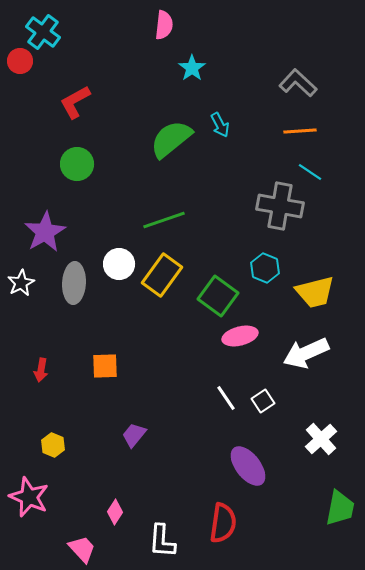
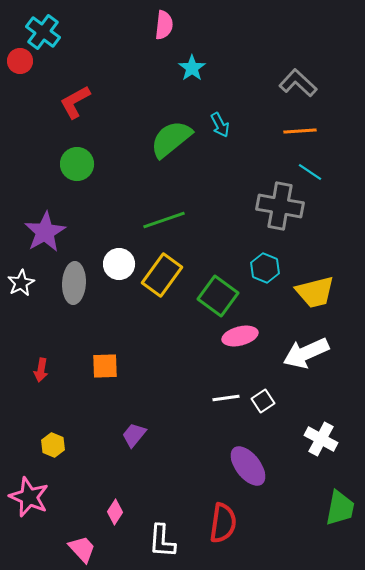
white line: rotated 64 degrees counterclockwise
white cross: rotated 20 degrees counterclockwise
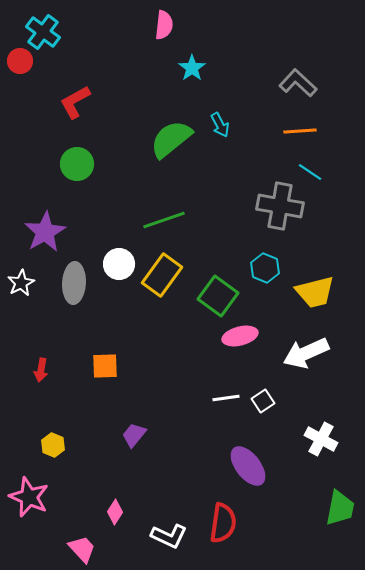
white L-shape: moved 7 px right, 5 px up; rotated 69 degrees counterclockwise
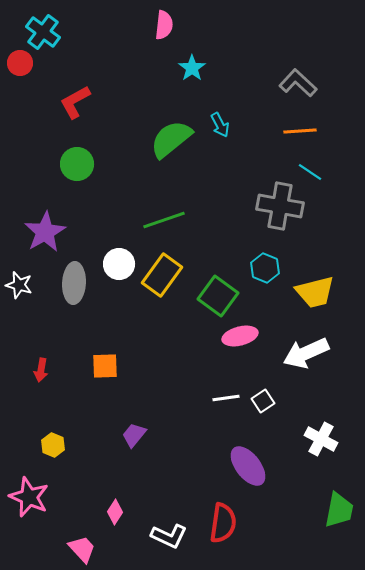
red circle: moved 2 px down
white star: moved 2 px left, 2 px down; rotated 28 degrees counterclockwise
green trapezoid: moved 1 px left, 2 px down
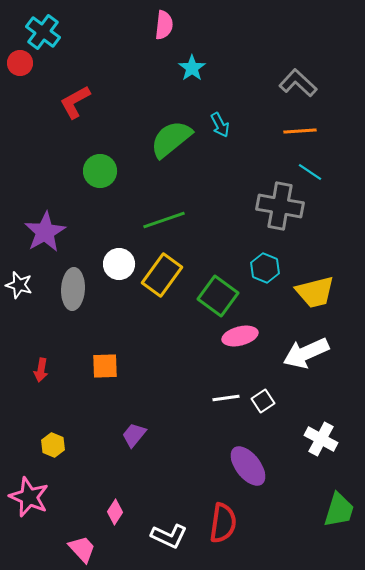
green circle: moved 23 px right, 7 px down
gray ellipse: moved 1 px left, 6 px down
green trapezoid: rotated 6 degrees clockwise
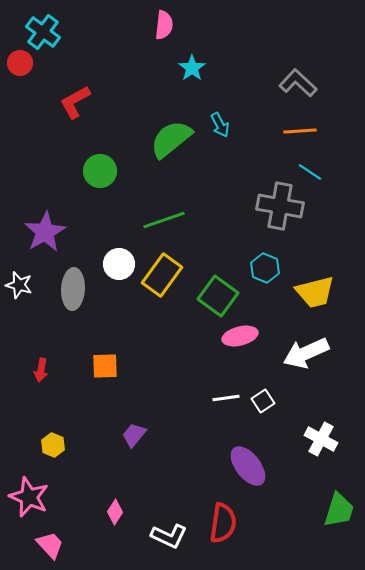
pink trapezoid: moved 32 px left, 4 px up
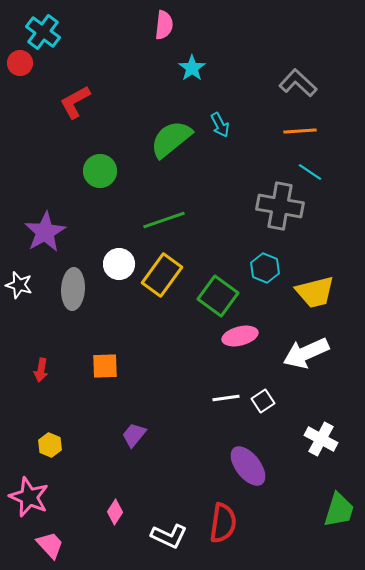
yellow hexagon: moved 3 px left
